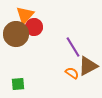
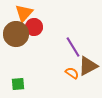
orange triangle: moved 1 px left, 2 px up
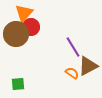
red circle: moved 3 px left
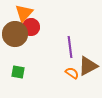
brown circle: moved 1 px left
purple line: moved 3 px left; rotated 25 degrees clockwise
green square: moved 12 px up; rotated 16 degrees clockwise
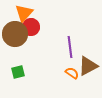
green square: rotated 24 degrees counterclockwise
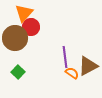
brown circle: moved 4 px down
purple line: moved 5 px left, 10 px down
green square: rotated 32 degrees counterclockwise
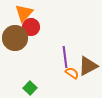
green square: moved 12 px right, 16 px down
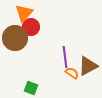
green square: moved 1 px right; rotated 24 degrees counterclockwise
